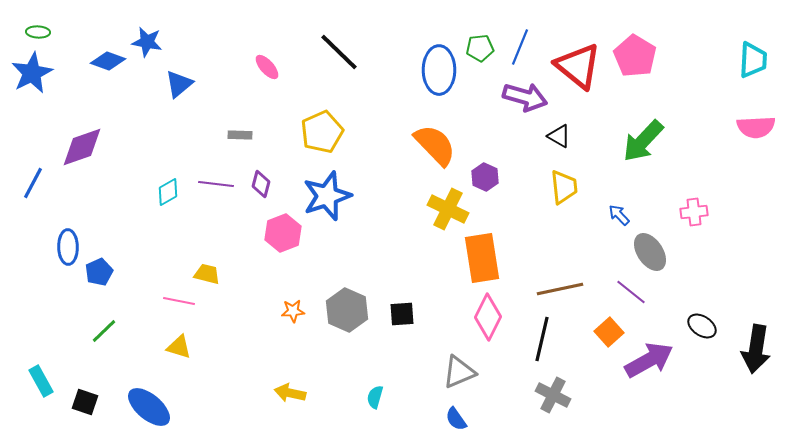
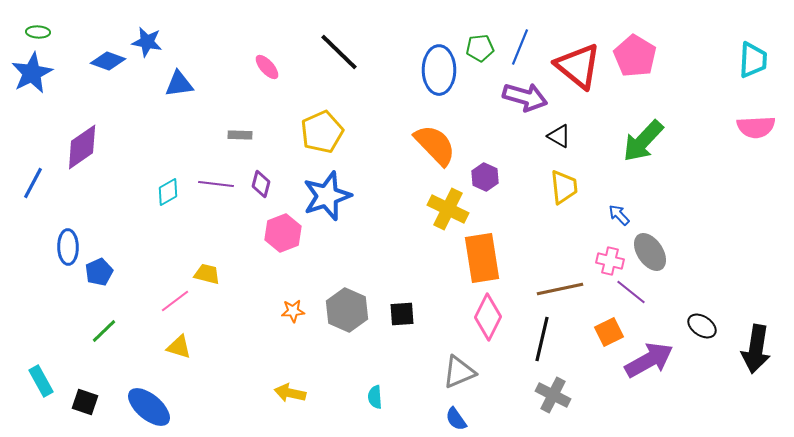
blue triangle at (179, 84): rotated 32 degrees clockwise
purple diamond at (82, 147): rotated 15 degrees counterclockwise
pink cross at (694, 212): moved 84 px left, 49 px down; rotated 20 degrees clockwise
pink line at (179, 301): moved 4 px left; rotated 48 degrees counterclockwise
orange square at (609, 332): rotated 16 degrees clockwise
cyan semicircle at (375, 397): rotated 20 degrees counterclockwise
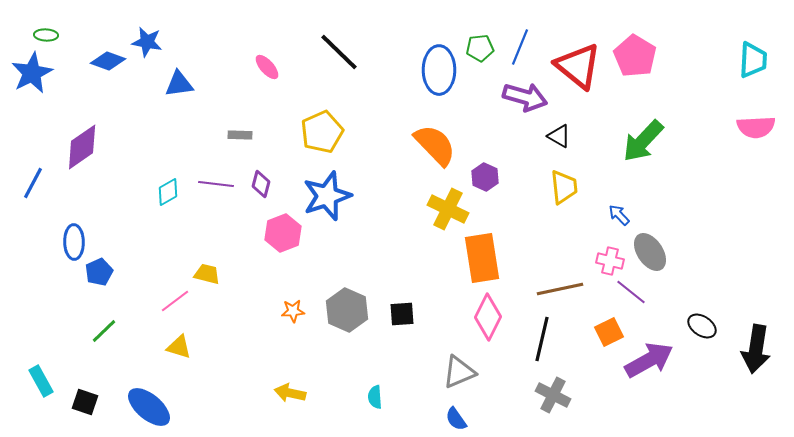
green ellipse at (38, 32): moved 8 px right, 3 px down
blue ellipse at (68, 247): moved 6 px right, 5 px up
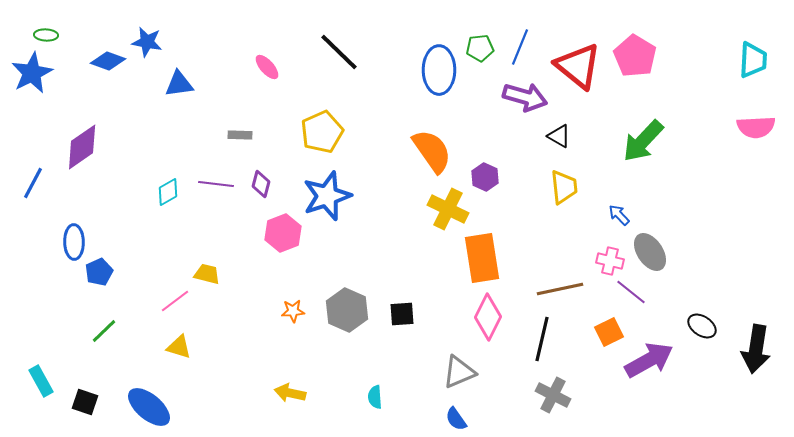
orange semicircle at (435, 145): moved 3 px left, 6 px down; rotated 9 degrees clockwise
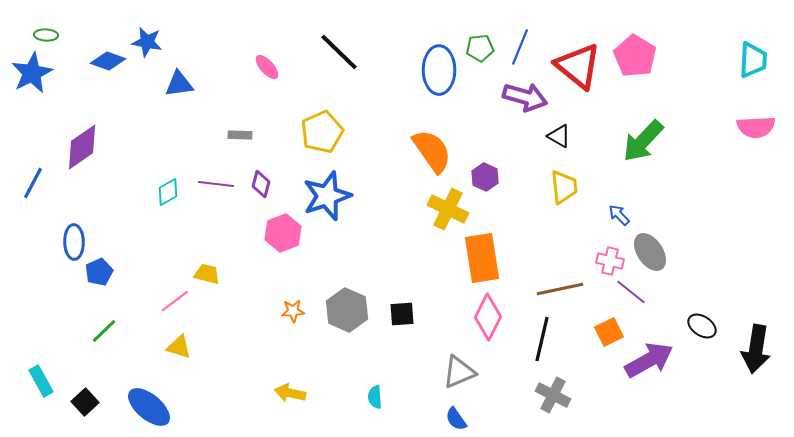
black square at (85, 402): rotated 28 degrees clockwise
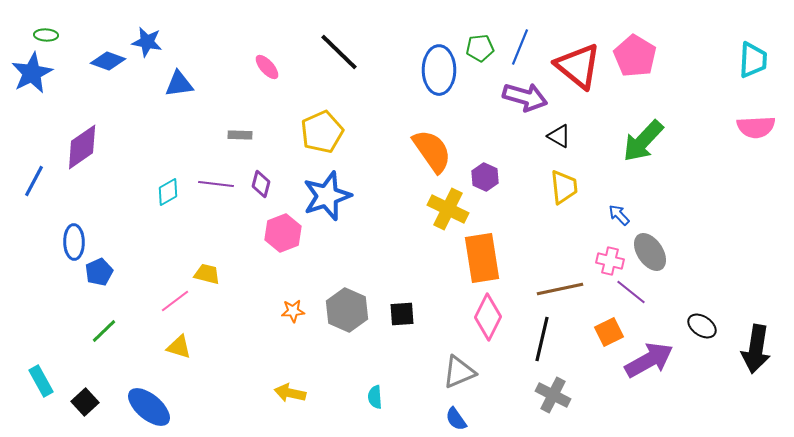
blue line at (33, 183): moved 1 px right, 2 px up
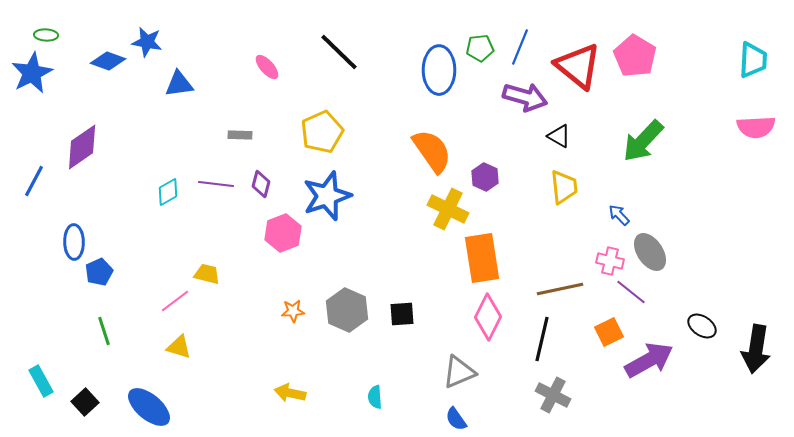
green line at (104, 331): rotated 64 degrees counterclockwise
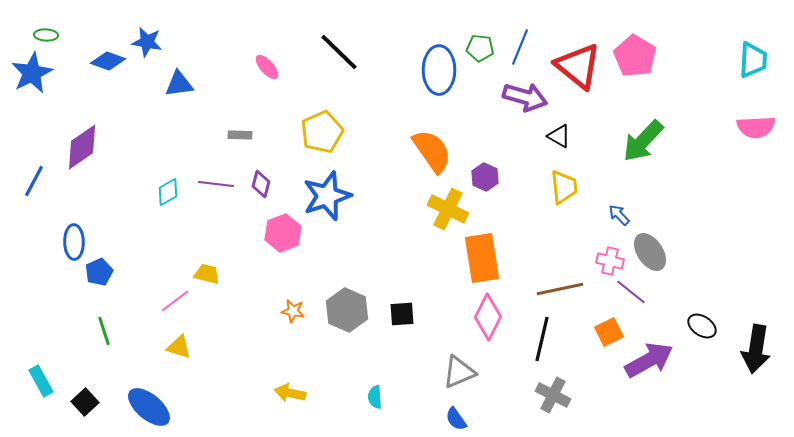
green pentagon at (480, 48): rotated 12 degrees clockwise
orange star at (293, 311): rotated 15 degrees clockwise
